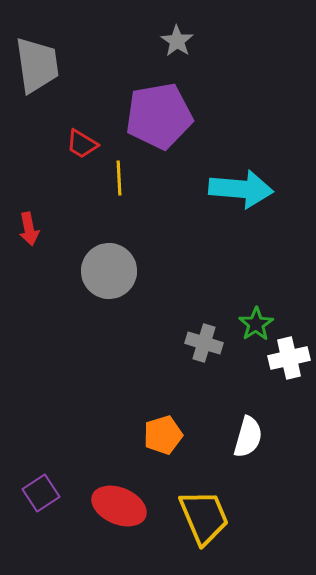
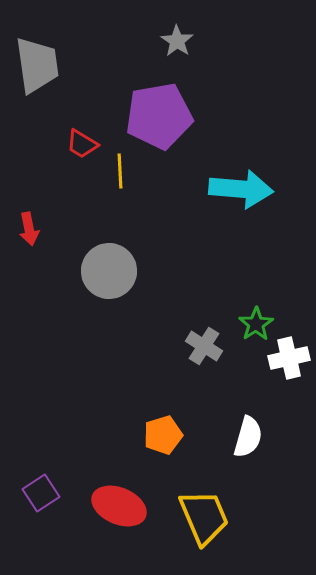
yellow line: moved 1 px right, 7 px up
gray cross: moved 3 px down; rotated 15 degrees clockwise
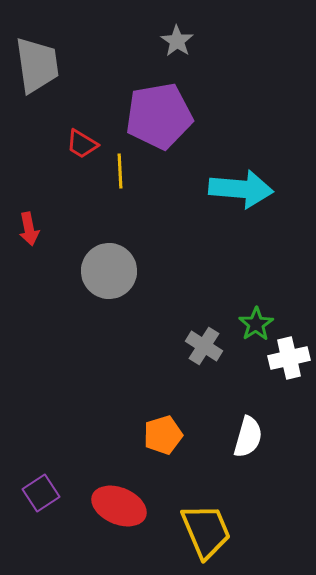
yellow trapezoid: moved 2 px right, 14 px down
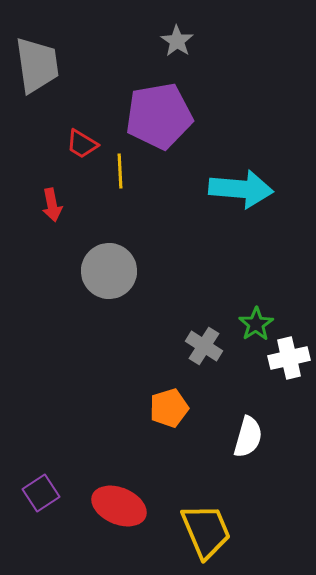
red arrow: moved 23 px right, 24 px up
orange pentagon: moved 6 px right, 27 px up
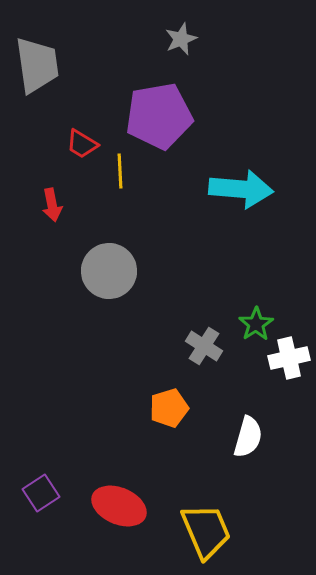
gray star: moved 4 px right, 2 px up; rotated 16 degrees clockwise
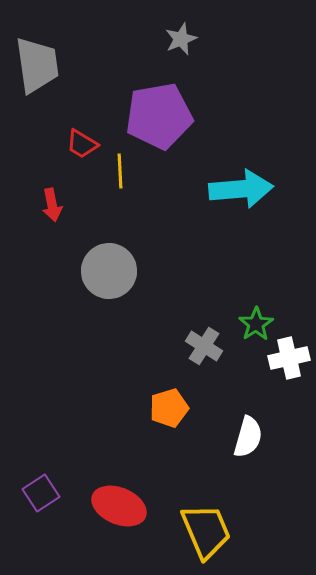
cyan arrow: rotated 10 degrees counterclockwise
